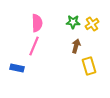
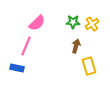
pink semicircle: rotated 48 degrees clockwise
pink line: moved 8 px left
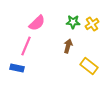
brown arrow: moved 8 px left
yellow rectangle: rotated 36 degrees counterclockwise
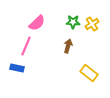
yellow rectangle: moved 7 px down
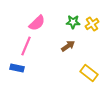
brown arrow: rotated 40 degrees clockwise
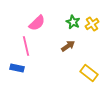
green star: rotated 24 degrees clockwise
pink line: rotated 36 degrees counterclockwise
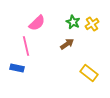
brown arrow: moved 1 px left, 2 px up
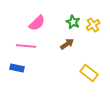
yellow cross: moved 1 px right, 1 px down
pink line: rotated 72 degrees counterclockwise
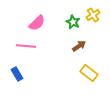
yellow cross: moved 10 px up
brown arrow: moved 12 px right, 2 px down
blue rectangle: moved 6 px down; rotated 48 degrees clockwise
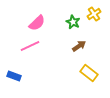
yellow cross: moved 1 px right, 1 px up
pink line: moved 4 px right; rotated 30 degrees counterclockwise
blue rectangle: moved 3 px left, 2 px down; rotated 40 degrees counterclockwise
